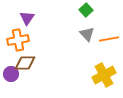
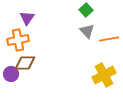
gray triangle: moved 3 px up
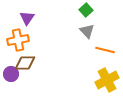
orange line: moved 4 px left, 11 px down; rotated 24 degrees clockwise
yellow cross: moved 3 px right, 5 px down
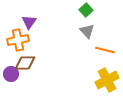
purple triangle: moved 2 px right, 4 px down
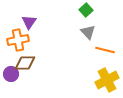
gray triangle: moved 1 px right, 1 px down
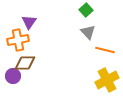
purple circle: moved 2 px right, 2 px down
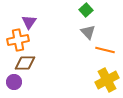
purple circle: moved 1 px right, 6 px down
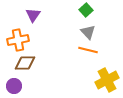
purple triangle: moved 4 px right, 7 px up
orange line: moved 17 px left
purple circle: moved 4 px down
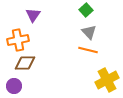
gray triangle: moved 1 px right
